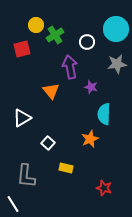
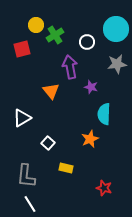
white line: moved 17 px right
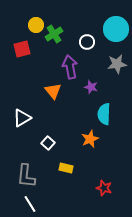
green cross: moved 1 px left, 1 px up
orange triangle: moved 2 px right
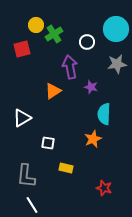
orange triangle: rotated 36 degrees clockwise
orange star: moved 3 px right
white square: rotated 32 degrees counterclockwise
white line: moved 2 px right, 1 px down
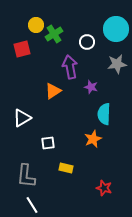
white square: rotated 16 degrees counterclockwise
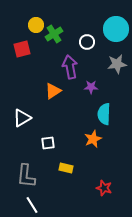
purple star: rotated 16 degrees counterclockwise
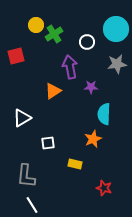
red square: moved 6 px left, 7 px down
yellow rectangle: moved 9 px right, 4 px up
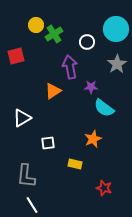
gray star: rotated 24 degrees counterclockwise
cyan semicircle: moved 6 px up; rotated 55 degrees counterclockwise
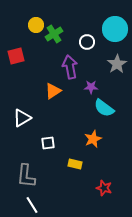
cyan circle: moved 1 px left
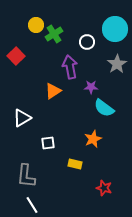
red square: rotated 30 degrees counterclockwise
